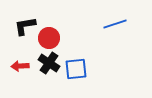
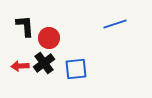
black L-shape: rotated 95 degrees clockwise
black cross: moved 5 px left; rotated 20 degrees clockwise
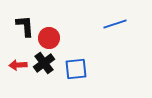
red arrow: moved 2 px left, 1 px up
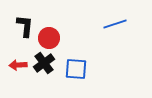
black L-shape: rotated 10 degrees clockwise
blue square: rotated 10 degrees clockwise
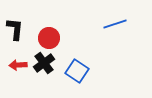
black L-shape: moved 10 px left, 3 px down
blue square: moved 1 px right, 2 px down; rotated 30 degrees clockwise
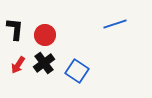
red circle: moved 4 px left, 3 px up
red arrow: rotated 54 degrees counterclockwise
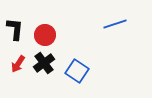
red arrow: moved 1 px up
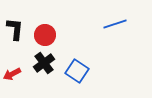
red arrow: moved 6 px left, 10 px down; rotated 30 degrees clockwise
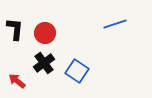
red circle: moved 2 px up
red arrow: moved 5 px right, 7 px down; rotated 66 degrees clockwise
